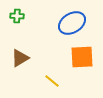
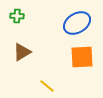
blue ellipse: moved 5 px right
brown triangle: moved 2 px right, 6 px up
yellow line: moved 5 px left, 5 px down
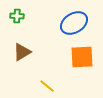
blue ellipse: moved 3 px left
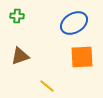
brown triangle: moved 2 px left, 4 px down; rotated 12 degrees clockwise
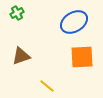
green cross: moved 3 px up; rotated 32 degrees counterclockwise
blue ellipse: moved 1 px up
brown triangle: moved 1 px right
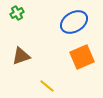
orange square: rotated 20 degrees counterclockwise
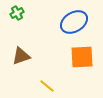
orange square: rotated 20 degrees clockwise
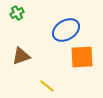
blue ellipse: moved 8 px left, 8 px down
